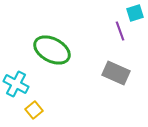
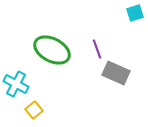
purple line: moved 23 px left, 18 px down
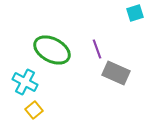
cyan cross: moved 9 px right, 2 px up
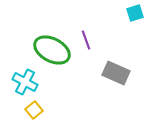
purple line: moved 11 px left, 9 px up
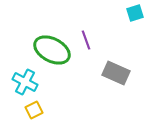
yellow square: rotated 12 degrees clockwise
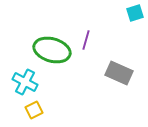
purple line: rotated 36 degrees clockwise
green ellipse: rotated 12 degrees counterclockwise
gray rectangle: moved 3 px right
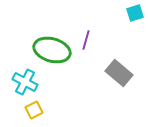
gray rectangle: rotated 16 degrees clockwise
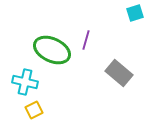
green ellipse: rotated 9 degrees clockwise
cyan cross: rotated 15 degrees counterclockwise
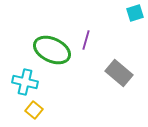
yellow square: rotated 24 degrees counterclockwise
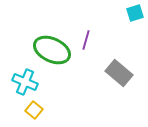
cyan cross: rotated 10 degrees clockwise
